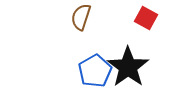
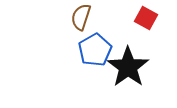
blue pentagon: moved 21 px up
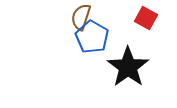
blue pentagon: moved 3 px left, 13 px up; rotated 12 degrees counterclockwise
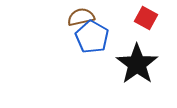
brown semicircle: rotated 60 degrees clockwise
black star: moved 9 px right, 3 px up
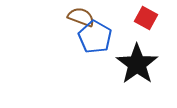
brown semicircle: rotated 32 degrees clockwise
blue pentagon: moved 3 px right
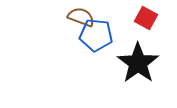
blue pentagon: moved 1 px right, 2 px up; rotated 24 degrees counterclockwise
black star: moved 1 px right, 1 px up
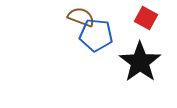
black star: moved 2 px right, 1 px up
